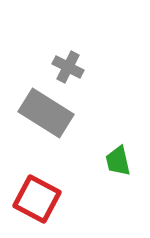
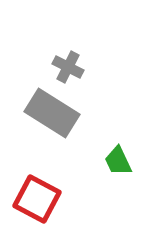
gray rectangle: moved 6 px right
green trapezoid: rotated 12 degrees counterclockwise
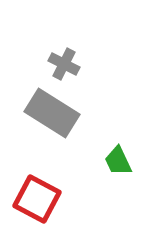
gray cross: moved 4 px left, 3 px up
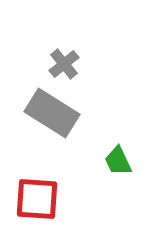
gray cross: rotated 24 degrees clockwise
red square: rotated 24 degrees counterclockwise
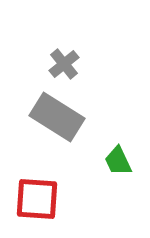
gray rectangle: moved 5 px right, 4 px down
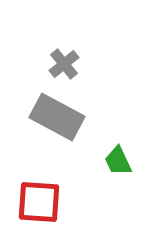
gray rectangle: rotated 4 degrees counterclockwise
red square: moved 2 px right, 3 px down
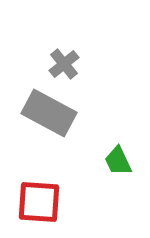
gray rectangle: moved 8 px left, 4 px up
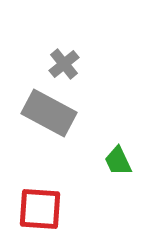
red square: moved 1 px right, 7 px down
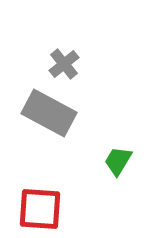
green trapezoid: rotated 56 degrees clockwise
